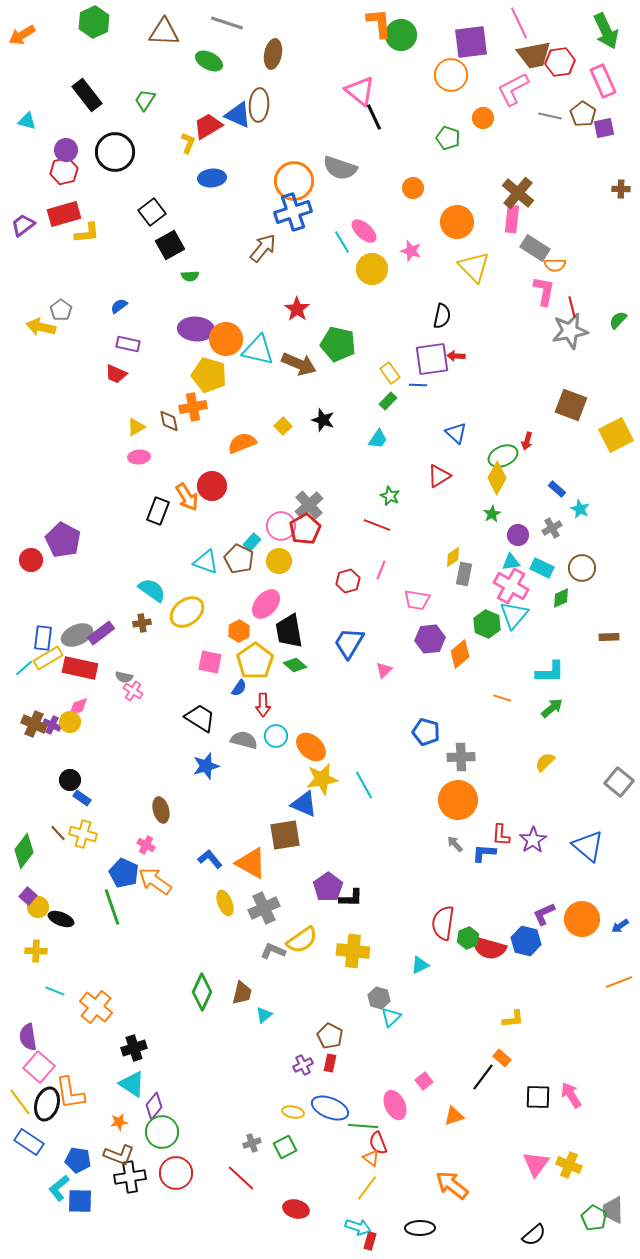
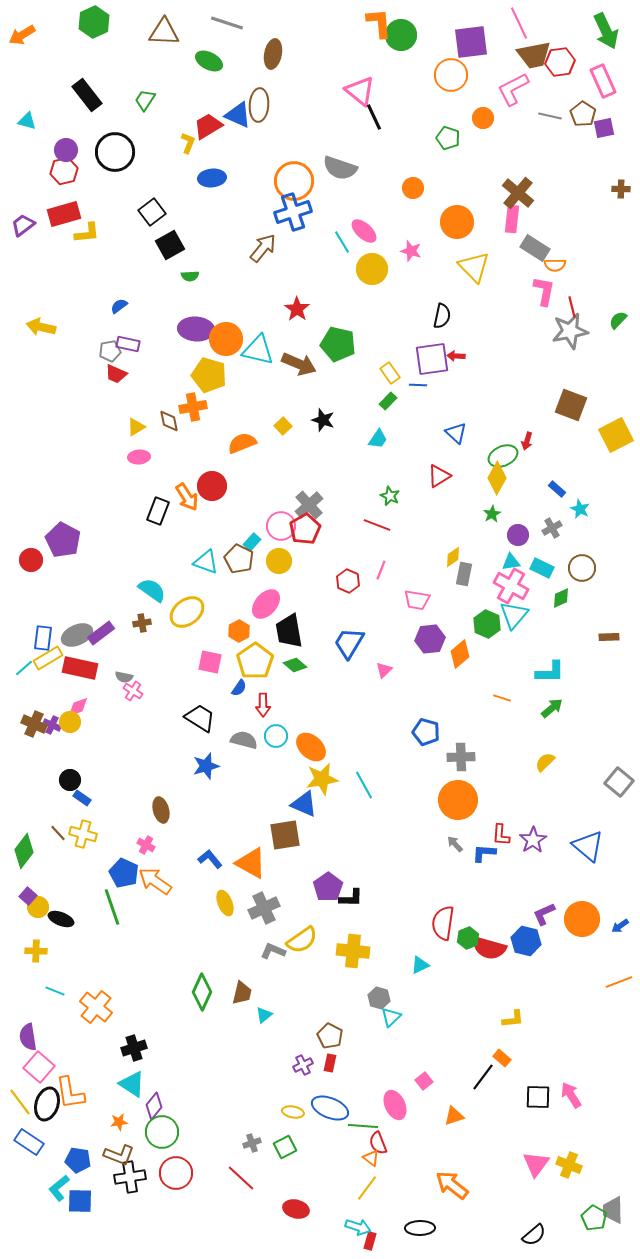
gray pentagon at (61, 310): moved 49 px right, 41 px down; rotated 25 degrees clockwise
red hexagon at (348, 581): rotated 20 degrees counterclockwise
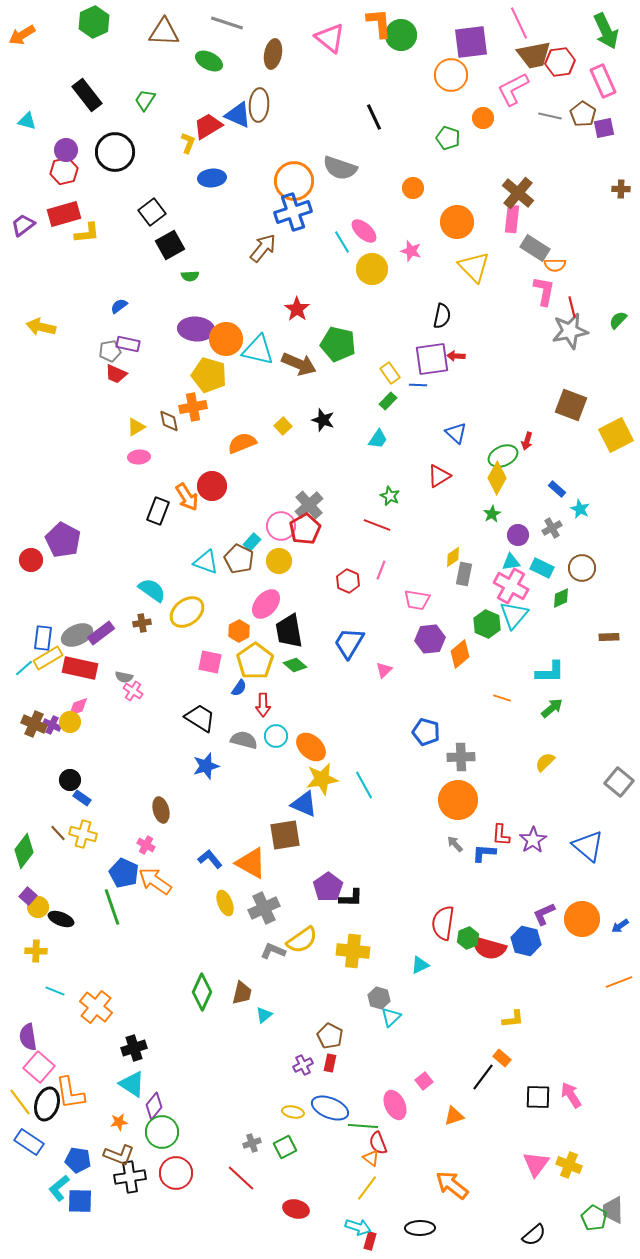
pink triangle at (360, 91): moved 30 px left, 53 px up
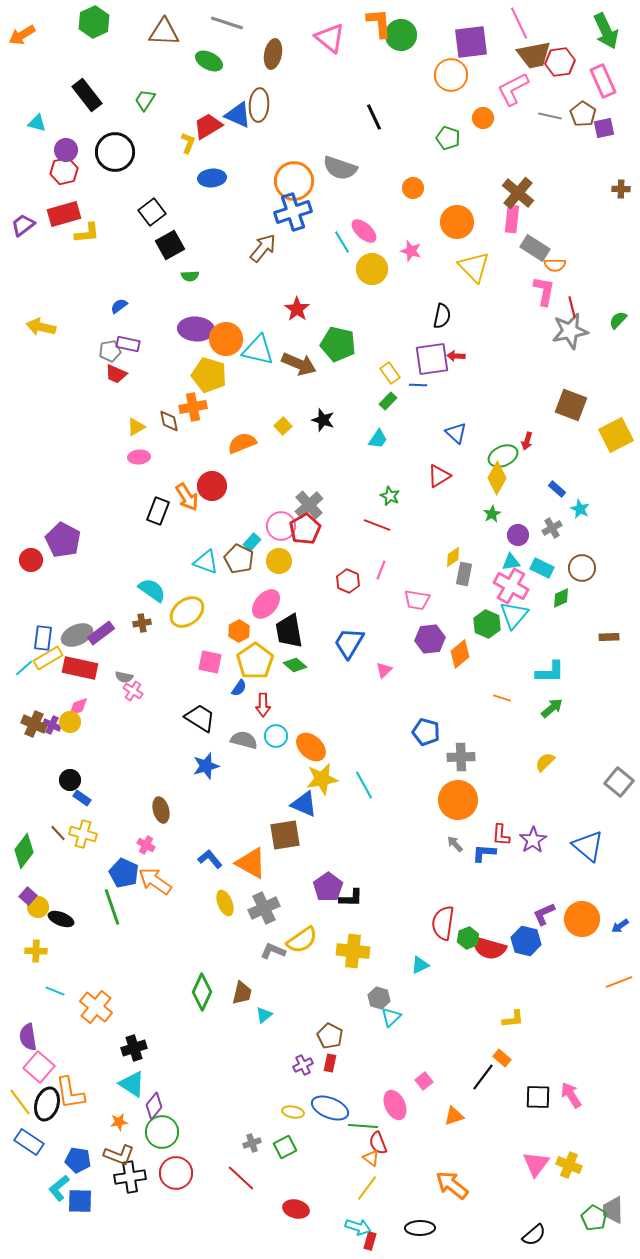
cyan triangle at (27, 121): moved 10 px right, 2 px down
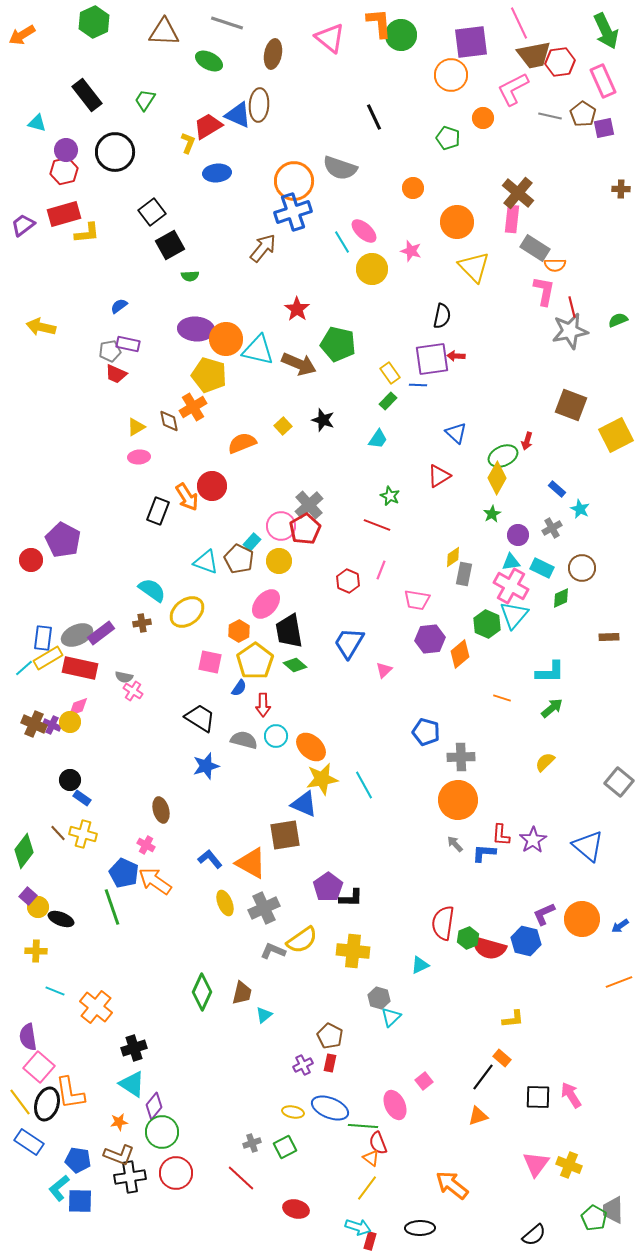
blue ellipse at (212, 178): moved 5 px right, 5 px up
green semicircle at (618, 320): rotated 24 degrees clockwise
orange cross at (193, 407): rotated 20 degrees counterclockwise
orange triangle at (454, 1116): moved 24 px right
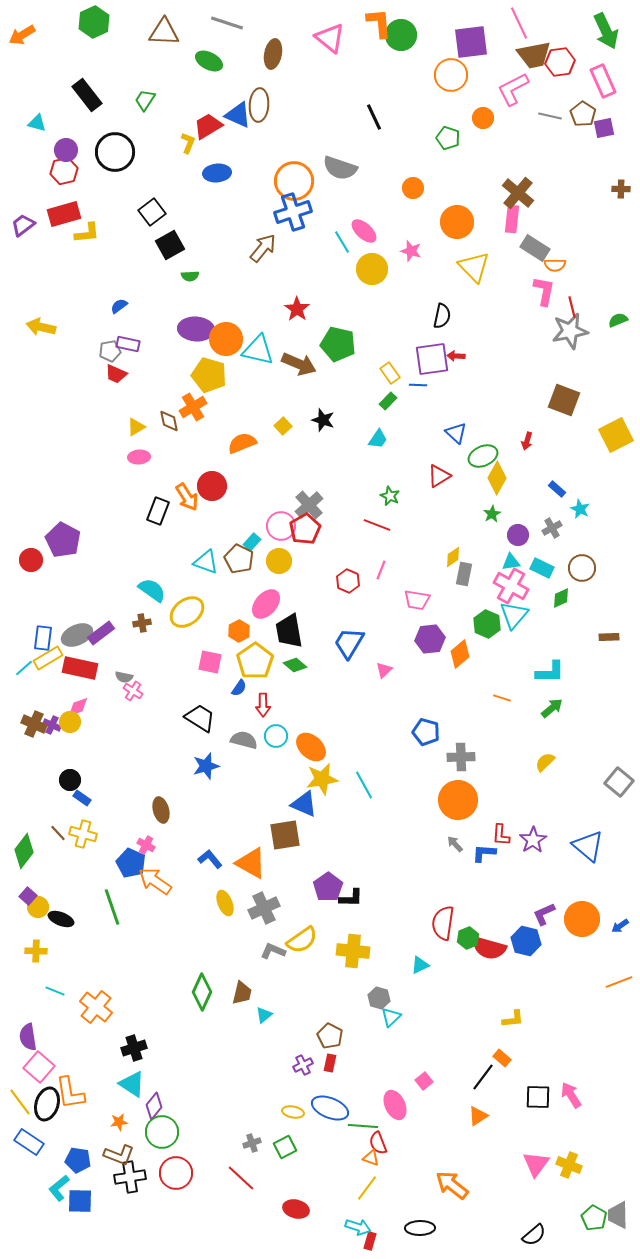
brown square at (571, 405): moved 7 px left, 5 px up
green ellipse at (503, 456): moved 20 px left
blue pentagon at (124, 873): moved 7 px right, 10 px up
orange triangle at (478, 1116): rotated 15 degrees counterclockwise
orange triangle at (371, 1158): rotated 18 degrees counterclockwise
gray trapezoid at (613, 1210): moved 5 px right, 5 px down
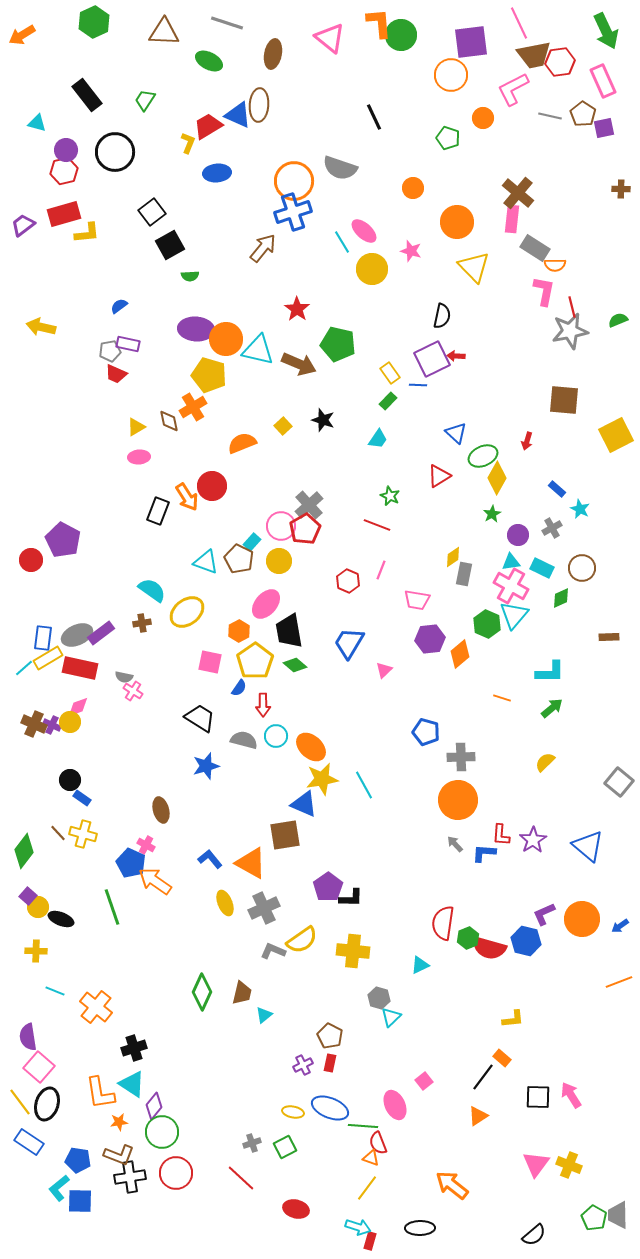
purple square at (432, 359): rotated 18 degrees counterclockwise
brown square at (564, 400): rotated 16 degrees counterclockwise
orange L-shape at (70, 1093): moved 30 px right
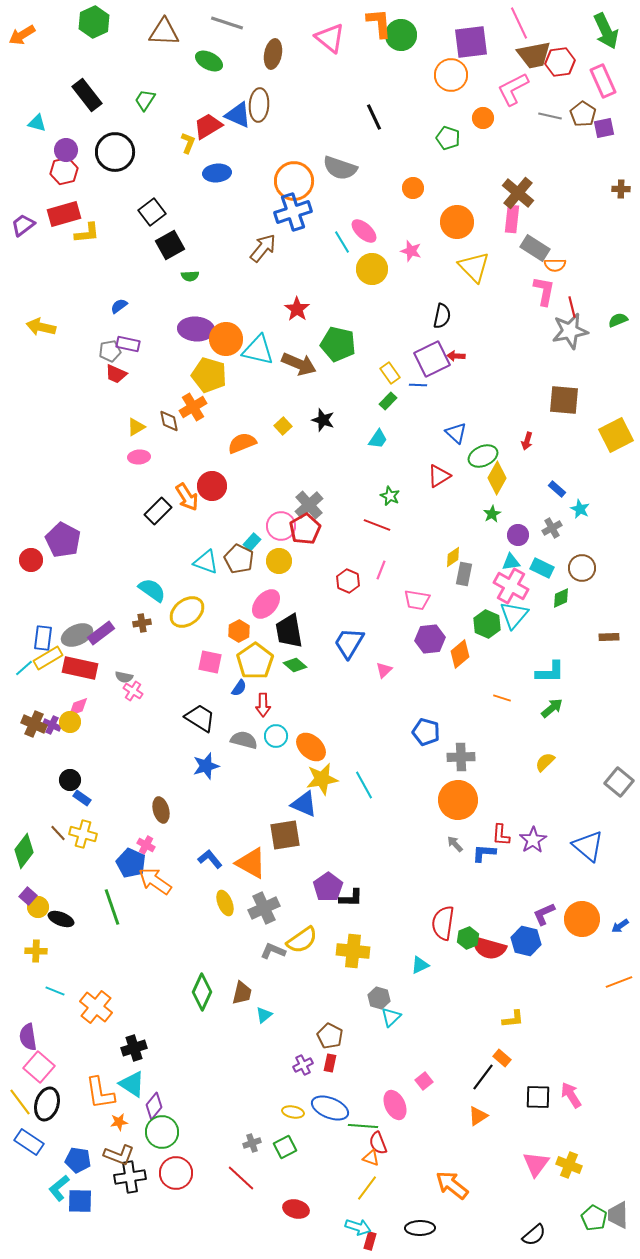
black rectangle at (158, 511): rotated 24 degrees clockwise
